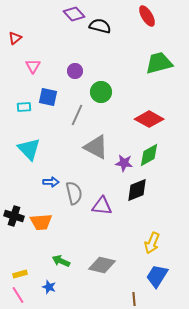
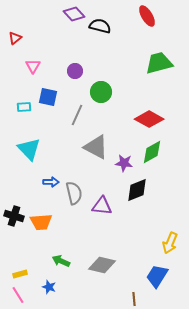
green diamond: moved 3 px right, 3 px up
yellow arrow: moved 18 px right
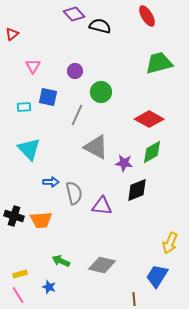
red triangle: moved 3 px left, 4 px up
orange trapezoid: moved 2 px up
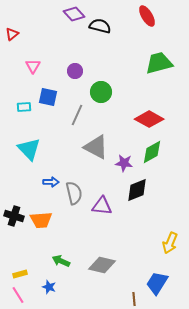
blue trapezoid: moved 7 px down
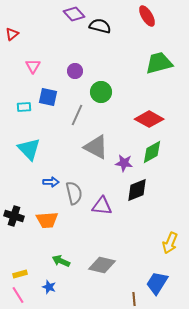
orange trapezoid: moved 6 px right
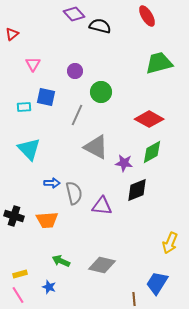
pink triangle: moved 2 px up
blue square: moved 2 px left
blue arrow: moved 1 px right, 1 px down
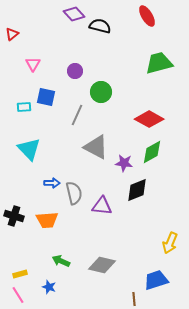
blue trapezoid: moved 1 px left, 3 px up; rotated 40 degrees clockwise
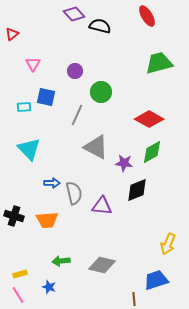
yellow arrow: moved 2 px left, 1 px down
green arrow: rotated 30 degrees counterclockwise
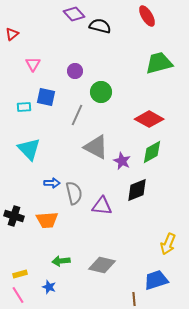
purple star: moved 2 px left, 2 px up; rotated 18 degrees clockwise
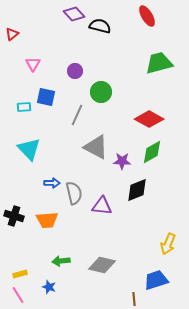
purple star: rotated 24 degrees counterclockwise
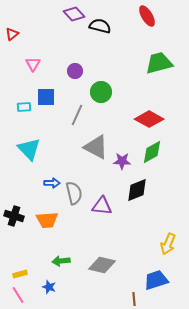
blue square: rotated 12 degrees counterclockwise
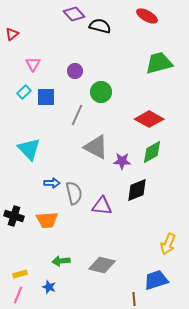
red ellipse: rotated 30 degrees counterclockwise
cyan rectangle: moved 15 px up; rotated 40 degrees counterclockwise
pink line: rotated 54 degrees clockwise
